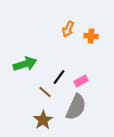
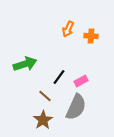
brown line: moved 4 px down
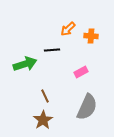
orange arrow: rotated 21 degrees clockwise
black line: moved 7 px left, 27 px up; rotated 49 degrees clockwise
pink rectangle: moved 9 px up
brown line: rotated 24 degrees clockwise
gray semicircle: moved 11 px right
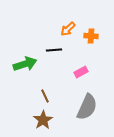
black line: moved 2 px right
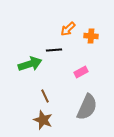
green arrow: moved 5 px right
brown star: rotated 18 degrees counterclockwise
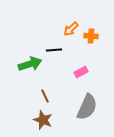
orange arrow: moved 3 px right
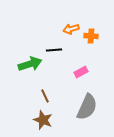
orange arrow: rotated 28 degrees clockwise
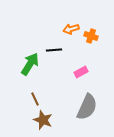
orange cross: rotated 16 degrees clockwise
green arrow: rotated 40 degrees counterclockwise
brown line: moved 10 px left, 3 px down
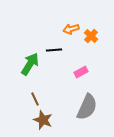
orange cross: rotated 24 degrees clockwise
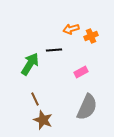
orange cross: rotated 24 degrees clockwise
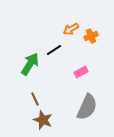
orange arrow: rotated 14 degrees counterclockwise
black line: rotated 28 degrees counterclockwise
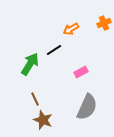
orange cross: moved 13 px right, 13 px up
